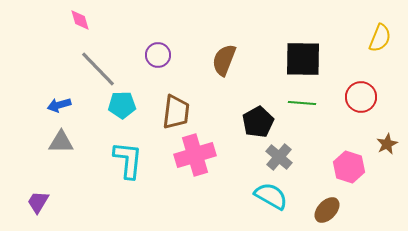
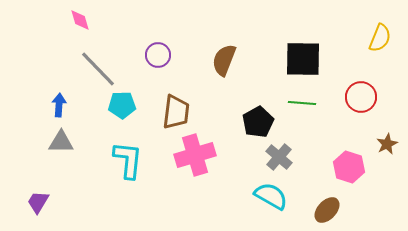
blue arrow: rotated 110 degrees clockwise
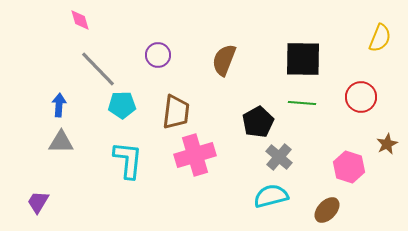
cyan semicircle: rotated 44 degrees counterclockwise
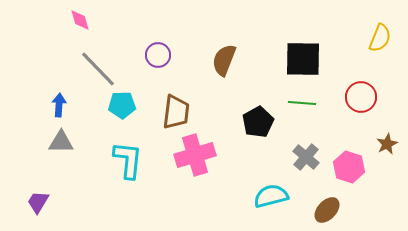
gray cross: moved 27 px right
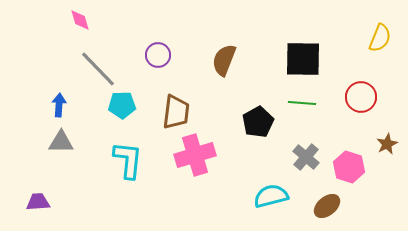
purple trapezoid: rotated 55 degrees clockwise
brown ellipse: moved 4 px up; rotated 8 degrees clockwise
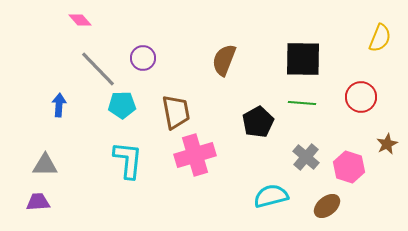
pink diamond: rotated 25 degrees counterclockwise
purple circle: moved 15 px left, 3 px down
brown trapezoid: rotated 18 degrees counterclockwise
gray triangle: moved 16 px left, 23 px down
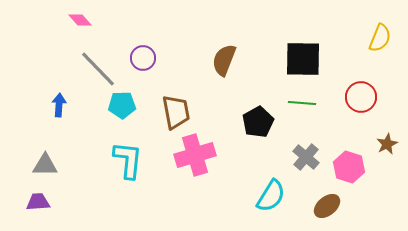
cyan semicircle: rotated 136 degrees clockwise
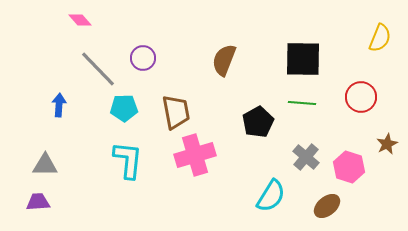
cyan pentagon: moved 2 px right, 3 px down
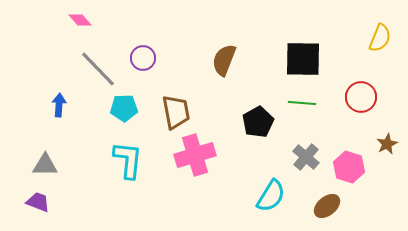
purple trapezoid: rotated 25 degrees clockwise
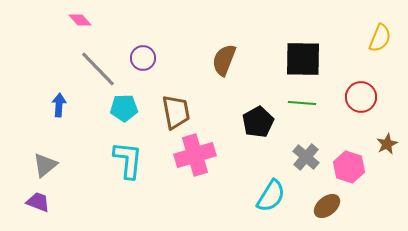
gray triangle: rotated 40 degrees counterclockwise
